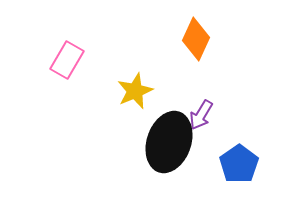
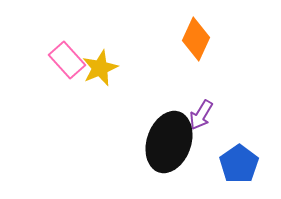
pink rectangle: rotated 72 degrees counterclockwise
yellow star: moved 35 px left, 23 px up
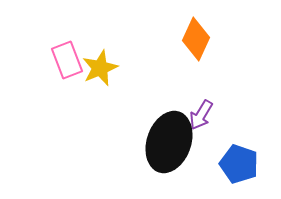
pink rectangle: rotated 21 degrees clockwise
blue pentagon: rotated 18 degrees counterclockwise
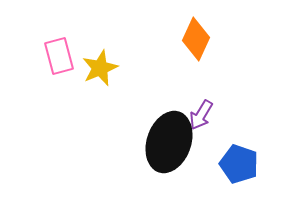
pink rectangle: moved 8 px left, 4 px up; rotated 6 degrees clockwise
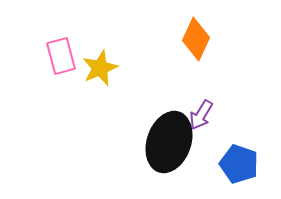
pink rectangle: moved 2 px right
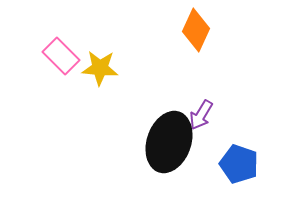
orange diamond: moved 9 px up
pink rectangle: rotated 30 degrees counterclockwise
yellow star: rotated 27 degrees clockwise
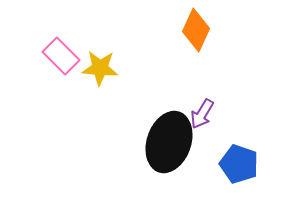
purple arrow: moved 1 px right, 1 px up
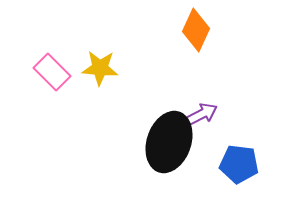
pink rectangle: moved 9 px left, 16 px down
purple arrow: rotated 148 degrees counterclockwise
blue pentagon: rotated 12 degrees counterclockwise
